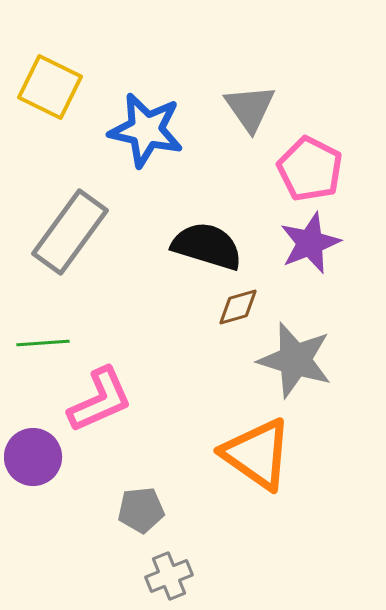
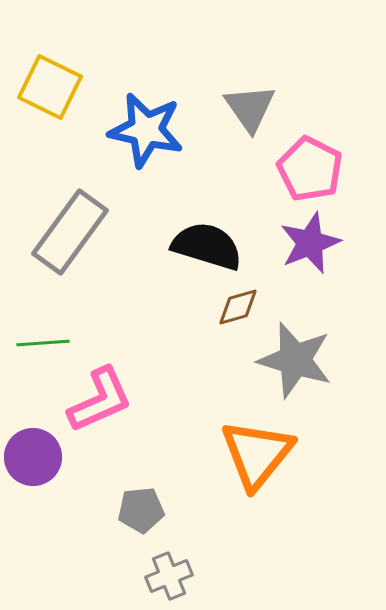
orange triangle: rotated 34 degrees clockwise
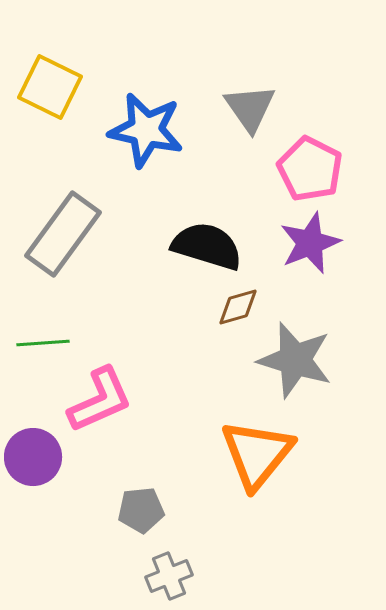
gray rectangle: moved 7 px left, 2 px down
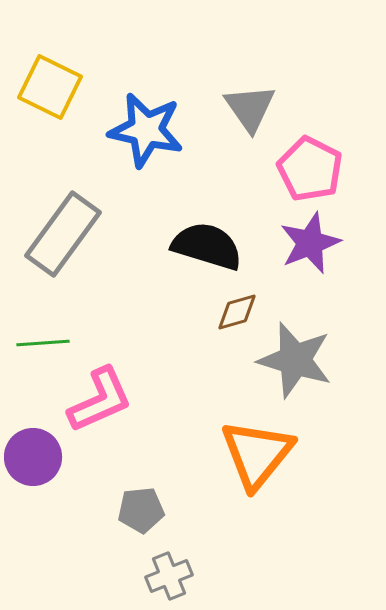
brown diamond: moved 1 px left, 5 px down
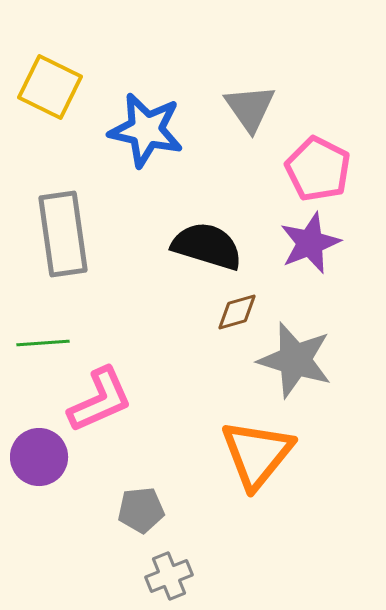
pink pentagon: moved 8 px right
gray rectangle: rotated 44 degrees counterclockwise
purple circle: moved 6 px right
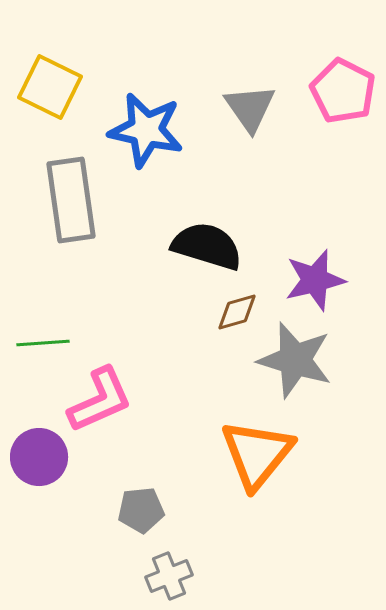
pink pentagon: moved 25 px right, 78 px up
gray rectangle: moved 8 px right, 34 px up
purple star: moved 5 px right, 37 px down; rotated 8 degrees clockwise
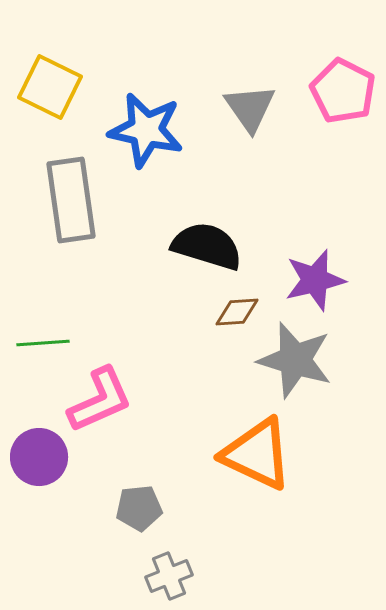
brown diamond: rotated 12 degrees clockwise
orange triangle: rotated 44 degrees counterclockwise
gray pentagon: moved 2 px left, 2 px up
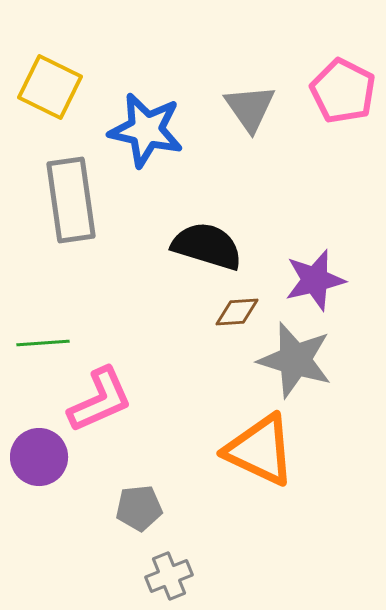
orange triangle: moved 3 px right, 4 px up
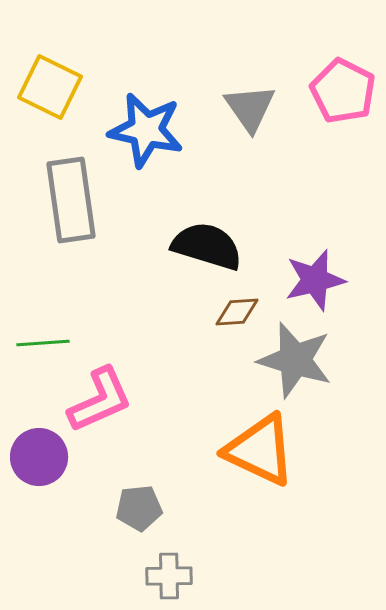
gray cross: rotated 21 degrees clockwise
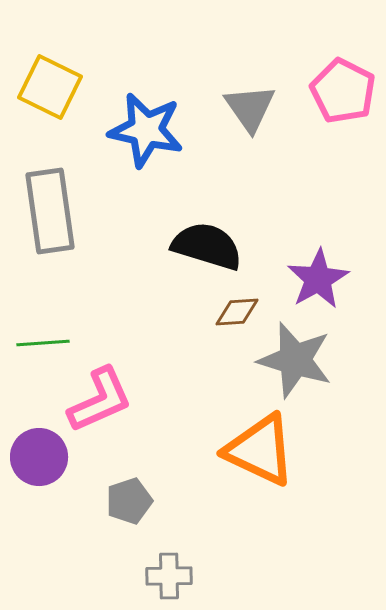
gray rectangle: moved 21 px left, 11 px down
purple star: moved 3 px right, 1 px up; rotated 16 degrees counterclockwise
gray pentagon: moved 10 px left, 7 px up; rotated 12 degrees counterclockwise
